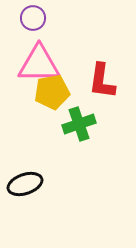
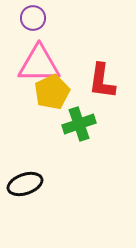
yellow pentagon: rotated 16 degrees counterclockwise
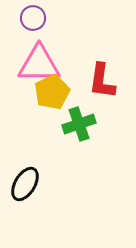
black ellipse: rotated 40 degrees counterclockwise
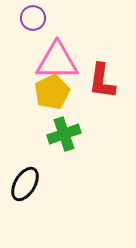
pink triangle: moved 18 px right, 3 px up
green cross: moved 15 px left, 10 px down
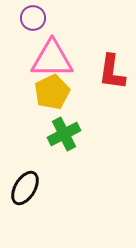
pink triangle: moved 5 px left, 2 px up
red L-shape: moved 10 px right, 9 px up
green cross: rotated 8 degrees counterclockwise
black ellipse: moved 4 px down
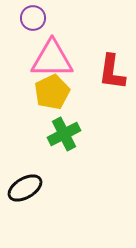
black ellipse: rotated 28 degrees clockwise
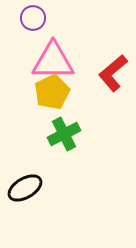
pink triangle: moved 1 px right, 2 px down
red L-shape: moved 1 px right, 1 px down; rotated 42 degrees clockwise
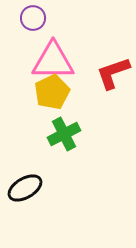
red L-shape: rotated 21 degrees clockwise
